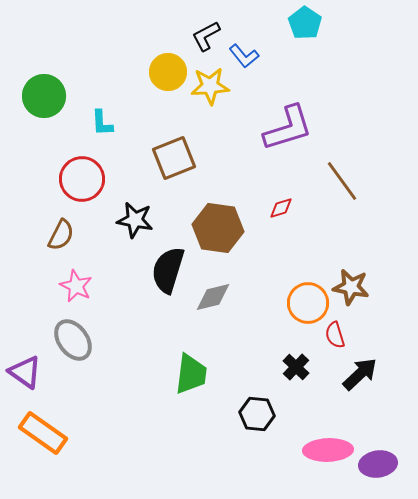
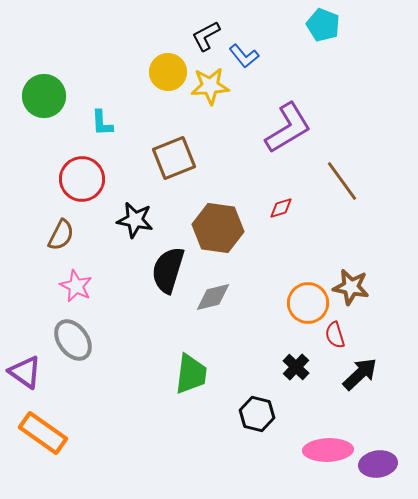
cyan pentagon: moved 18 px right, 2 px down; rotated 12 degrees counterclockwise
purple L-shape: rotated 14 degrees counterclockwise
black hexagon: rotated 8 degrees clockwise
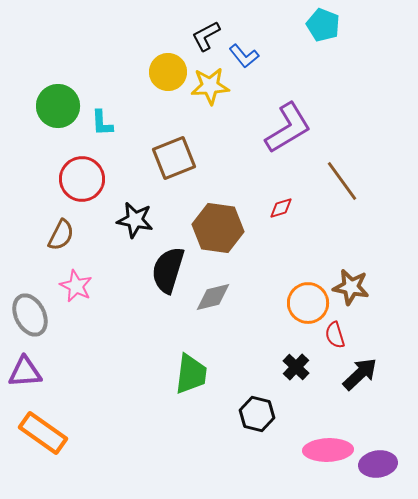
green circle: moved 14 px right, 10 px down
gray ellipse: moved 43 px left, 25 px up; rotated 9 degrees clockwise
purple triangle: rotated 39 degrees counterclockwise
